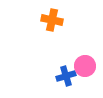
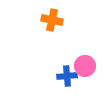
blue cross: moved 1 px right; rotated 12 degrees clockwise
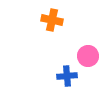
pink circle: moved 3 px right, 10 px up
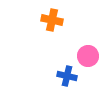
blue cross: rotated 18 degrees clockwise
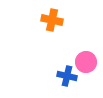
pink circle: moved 2 px left, 6 px down
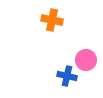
pink circle: moved 2 px up
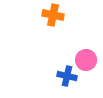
orange cross: moved 1 px right, 5 px up
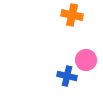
orange cross: moved 19 px right
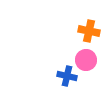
orange cross: moved 17 px right, 16 px down
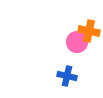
pink circle: moved 9 px left, 18 px up
